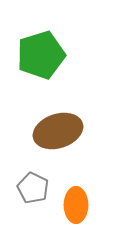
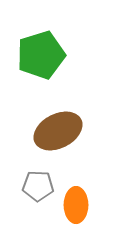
brown ellipse: rotated 9 degrees counterclockwise
gray pentagon: moved 5 px right, 2 px up; rotated 24 degrees counterclockwise
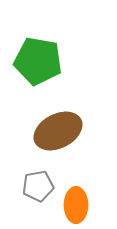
green pentagon: moved 3 px left, 6 px down; rotated 27 degrees clockwise
gray pentagon: rotated 12 degrees counterclockwise
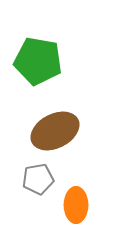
brown ellipse: moved 3 px left
gray pentagon: moved 7 px up
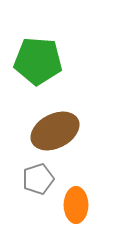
green pentagon: rotated 6 degrees counterclockwise
gray pentagon: rotated 8 degrees counterclockwise
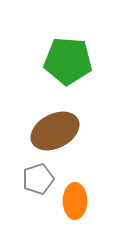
green pentagon: moved 30 px right
orange ellipse: moved 1 px left, 4 px up
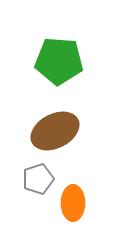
green pentagon: moved 9 px left
orange ellipse: moved 2 px left, 2 px down
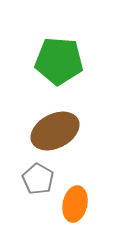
gray pentagon: rotated 24 degrees counterclockwise
orange ellipse: moved 2 px right, 1 px down; rotated 12 degrees clockwise
